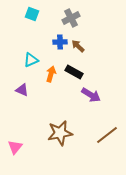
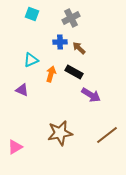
brown arrow: moved 1 px right, 2 px down
pink triangle: rotated 21 degrees clockwise
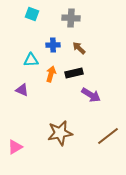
gray cross: rotated 30 degrees clockwise
blue cross: moved 7 px left, 3 px down
cyan triangle: rotated 21 degrees clockwise
black rectangle: moved 1 px down; rotated 42 degrees counterclockwise
brown line: moved 1 px right, 1 px down
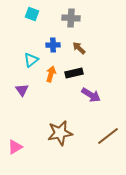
cyan triangle: rotated 35 degrees counterclockwise
purple triangle: rotated 32 degrees clockwise
